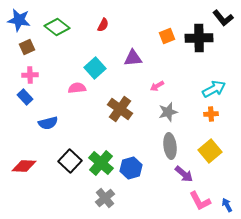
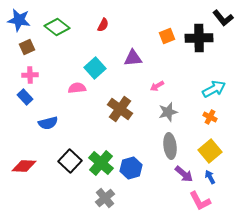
orange cross: moved 1 px left, 3 px down; rotated 32 degrees clockwise
blue arrow: moved 17 px left, 28 px up
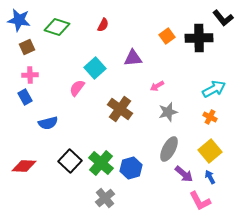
green diamond: rotated 20 degrees counterclockwise
orange square: rotated 14 degrees counterclockwise
pink semicircle: rotated 48 degrees counterclockwise
blue rectangle: rotated 14 degrees clockwise
gray ellipse: moved 1 px left, 3 px down; rotated 35 degrees clockwise
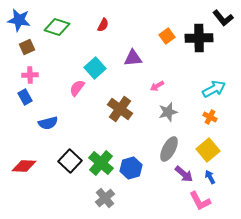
yellow square: moved 2 px left, 1 px up
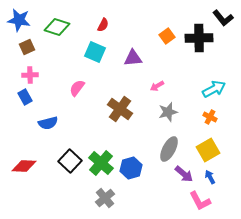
cyan square: moved 16 px up; rotated 25 degrees counterclockwise
yellow square: rotated 10 degrees clockwise
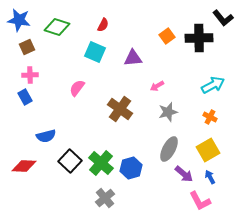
cyan arrow: moved 1 px left, 4 px up
blue semicircle: moved 2 px left, 13 px down
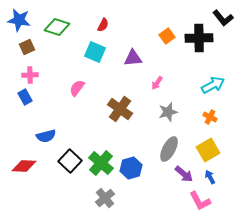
pink arrow: moved 3 px up; rotated 24 degrees counterclockwise
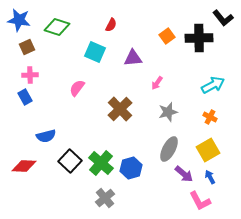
red semicircle: moved 8 px right
brown cross: rotated 10 degrees clockwise
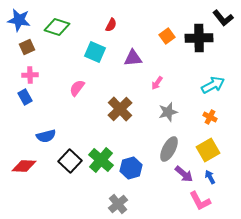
green cross: moved 3 px up
gray cross: moved 13 px right, 6 px down
